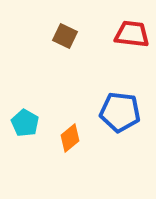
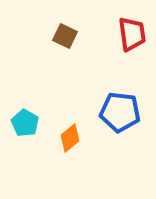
red trapezoid: rotated 75 degrees clockwise
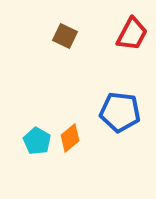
red trapezoid: rotated 36 degrees clockwise
cyan pentagon: moved 12 px right, 18 px down
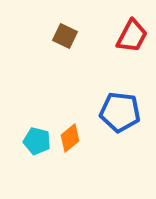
red trapezoid: moved 2 px down
cyan pentagon: rotated 16 degrees counterclockwise
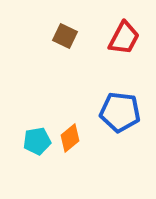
red trapezoid: moved 8 px left, 2 px down
cyan pentagon: rotated 24 degrees counterclockwise
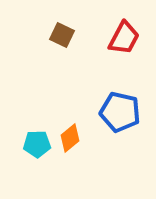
brown square: moved 3 px left, 1 px up
blue pentagon: rotated 6 degrees clockwise
cyan pentagon: moved 3 px down; rotated 8 degrees clockwise
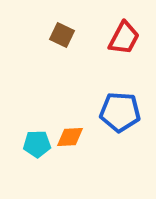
blue pentagon: rotated 9 degrees counterclockwise
orange diamond: moved 1 px up; rotated 36 degrees clockwise
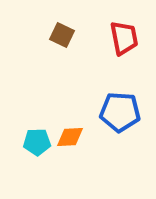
red trapezoid: rotated 39 degrees counterclockwise
cyan pentagon: moved 2 px up
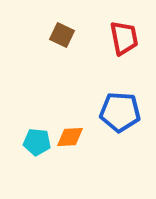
cyan pentagon: rotated 8 degrees clockwise
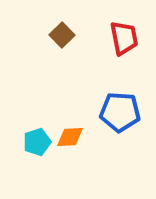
brown square: rotated 20 degrees clockwise
cyan pentagon: rotated 24 degrees counterclockwise
